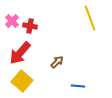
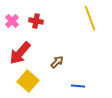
red cross: moved 6 px right, 5 px up
yellow square: moved 6 px right
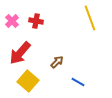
blue line: moved 4 px up; rotated 24 degrees clockwise
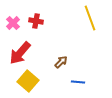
pink cross: moved 1 px right, 2 px down
brown arrow: moved 4 px right
blue line: rotated 24 degrees counterclockwise
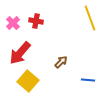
blue line: moved 10 px right, 2 px up
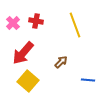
yellow line: moved 15 px left, 7 px down
red arrow: moved 3 px right
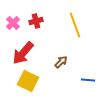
red cross: rotated 24 degrees counterclockwise
yellow square: rotated 15 degrees counterclockwise
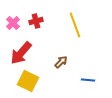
red arrow: moved 2 px left
